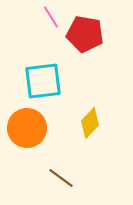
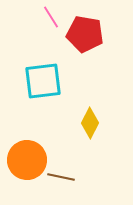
yellow diamond: rotated 16 degrees counterclockwise
orange circle: moved 32 px down
brown line: moved 1 px up; rotated 24 degrees counterclockwise
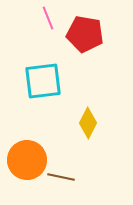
pink line: moved 3 px left, 1 px down; rotated 10 degrees clockwise
yellow diamond: moved 2 px left
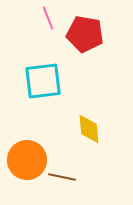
yellow diamond: moved 1 px right, 6 px down; rotated 32 degrees counterclockwise
brown line: moved 1 px right
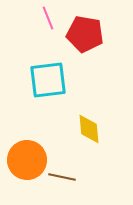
cyan square: moved 5 px right, 1 px up
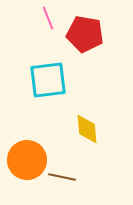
yellow diamond: moved 2 px left
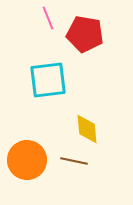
brown line: moved 12 px right, 16 px up
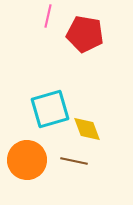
pink line: moved 2 px up; rotated 35 degrees clockwise
cyan square: moved 2 px right, 29 px down; rotated 9 degrees counterclockwise
yellow diamond: rotated 16 degrees counterclockwise
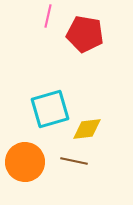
yellow diamond: rotated 76 degrees counterclockwise
orange circle: moved 2 px left, 2 px down
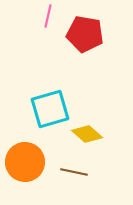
yellow diamond: moved 5 px down; rotated 48 degrees clockwise
brown line: moved 11 px down
